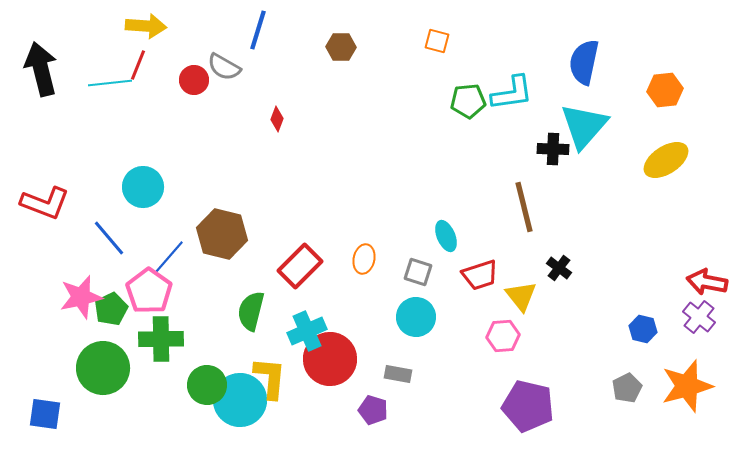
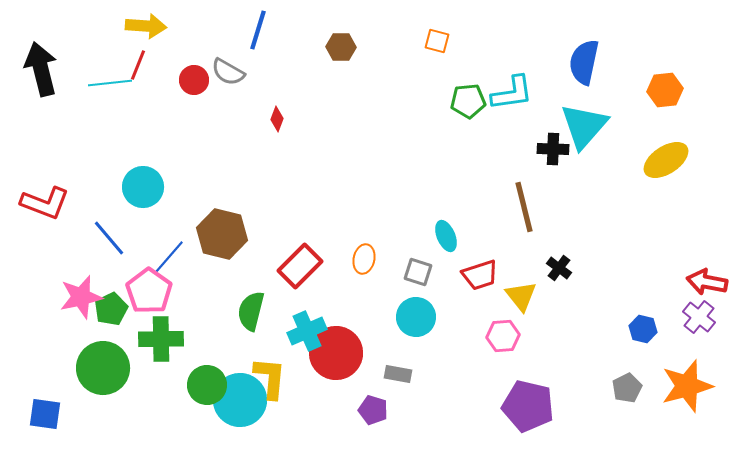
gray semicircle at (224, 67): moved 4 px right, 5 px down
red circle at (330, 359): moved 6 px right, 6 px up
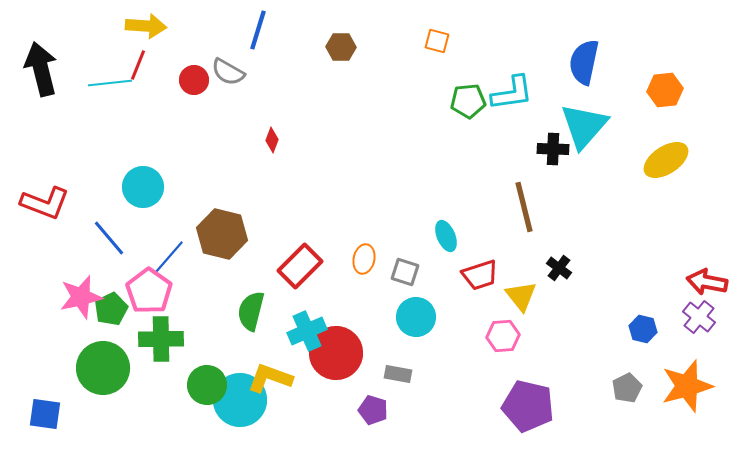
red diamond at (277, 119): moved 5 px left, 21 px down
gray square at (418, 272): moved 13 px left
yellow L-shape at (270, 378): rotated 75 degrees counterclockwise
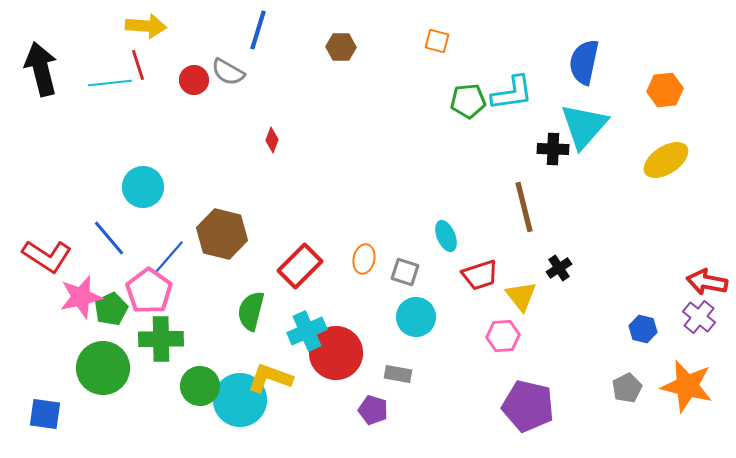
red line at (138, 65): rotated 40 degrees counterclockwise
red L-shape at (45, 203): moved 2 px right, 53 px down; rotated 12 degrees clockwise
black cross at (559, 268): rotated 20 degrees clockwise
green circle at (207, 385): moved 7 px left, 1 px down
orange star at (687, 386): rotated 30 degrees clockwise
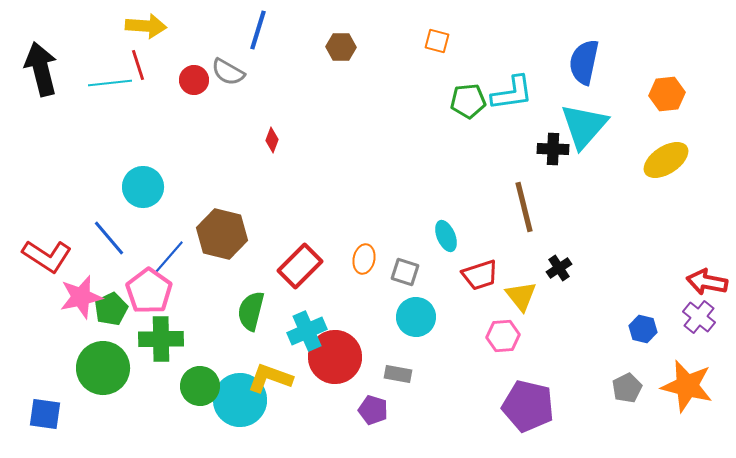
orange hexagon at (665, 90): moved 2 px right, 4 px down
red circle at (336, 353): moved 1 px left, 4 px down
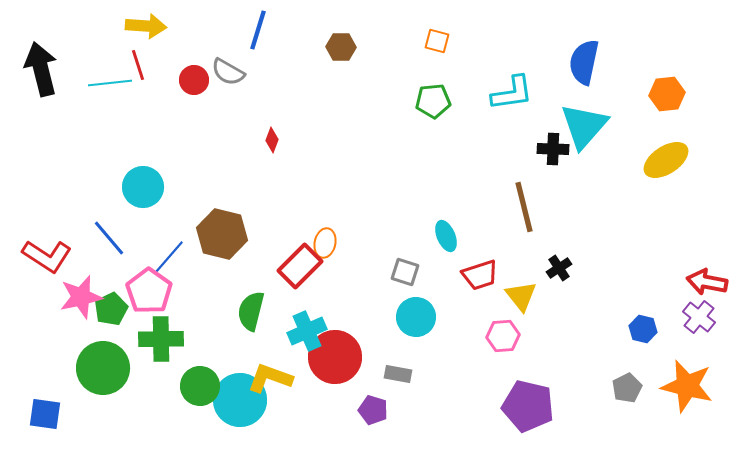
green pentagon at (468, 101): moved 35 px left
orange ellipse at (364, 259): moved 39 px left, 16 px up
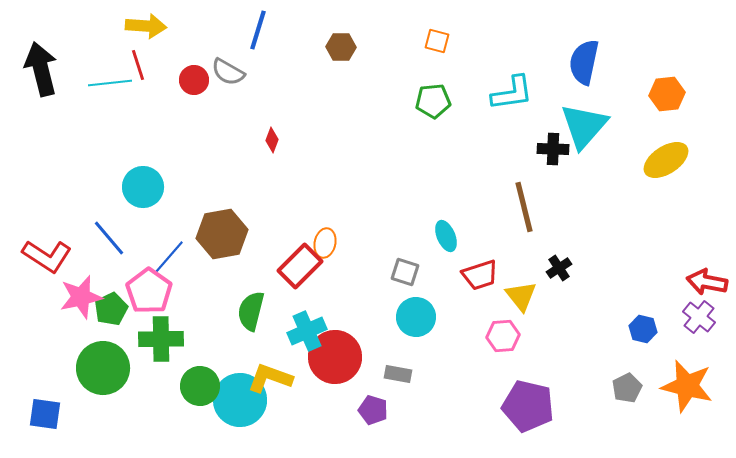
brown hexagon at (222, 234): rotated 24 degrees counterclockwise
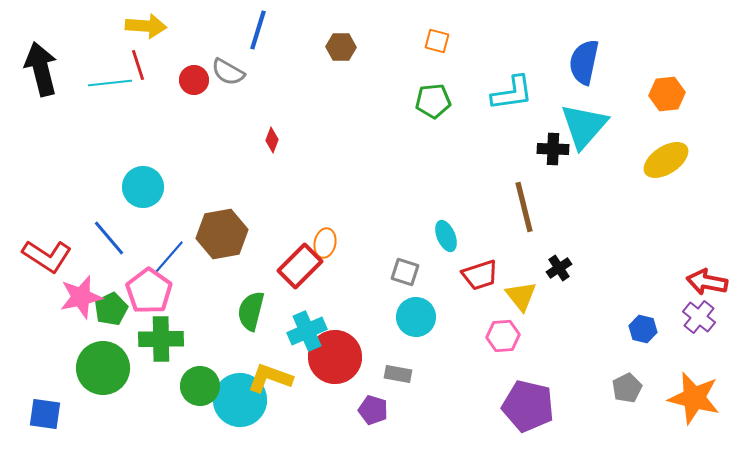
orange star at (687, 386): moved 7 px right, 12 px down
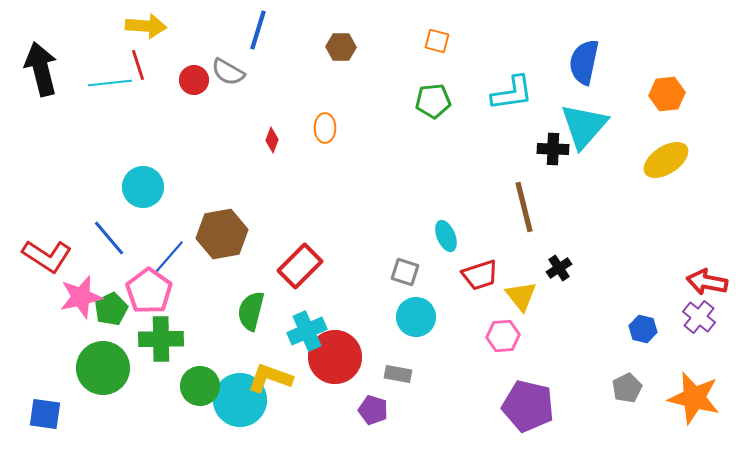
orange ellipse at (325, 243): moved 115 px up; rotated 12 degrees counterclockwise
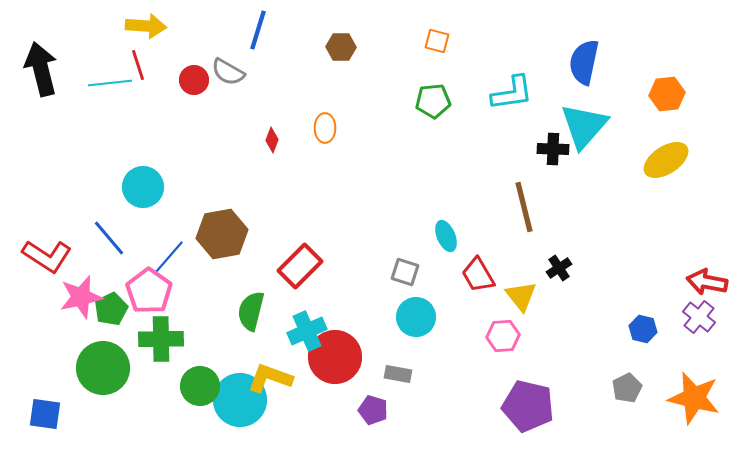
red trapezoid at (480, 275): moved 2 px left; rotated 78 degrees clockwise
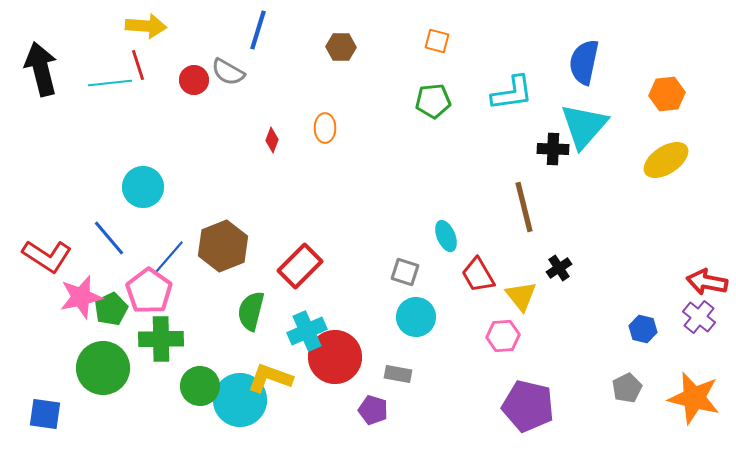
brown hexagon at (222, 234): moved 1 px right, 12 px down; rotated 12 degrees counterclockwise
